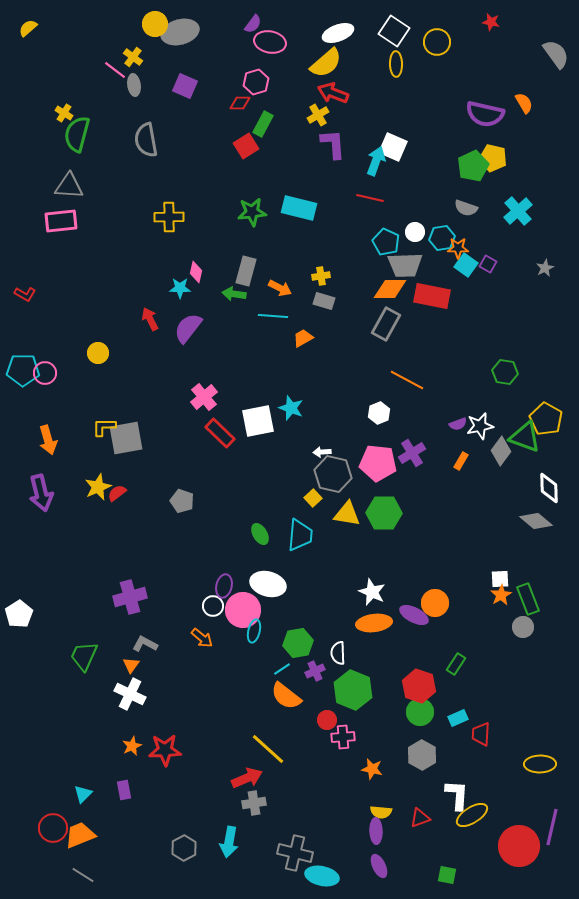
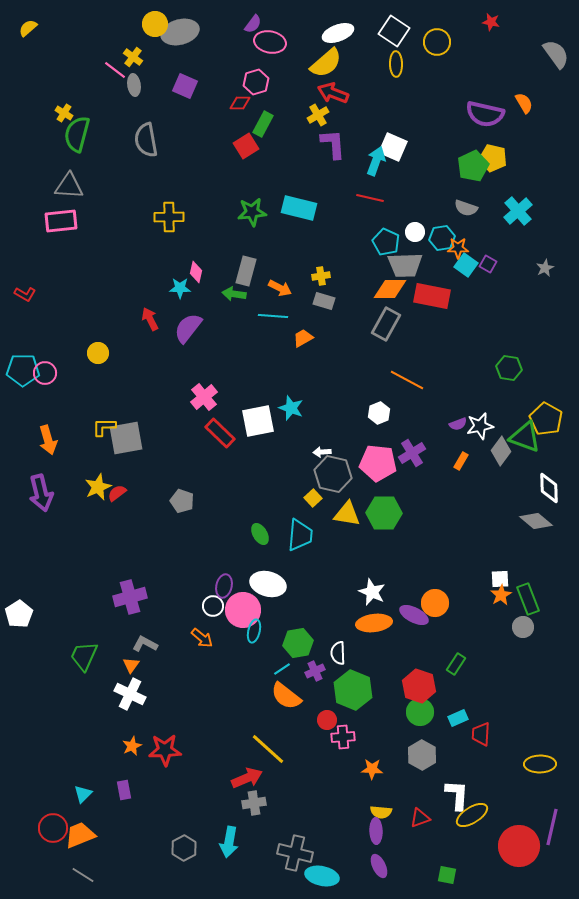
green hexagon at (505, 372): moved 4 px right, 4 px up
orange star at (372, 769): rotated 10 degrees counterclockwise
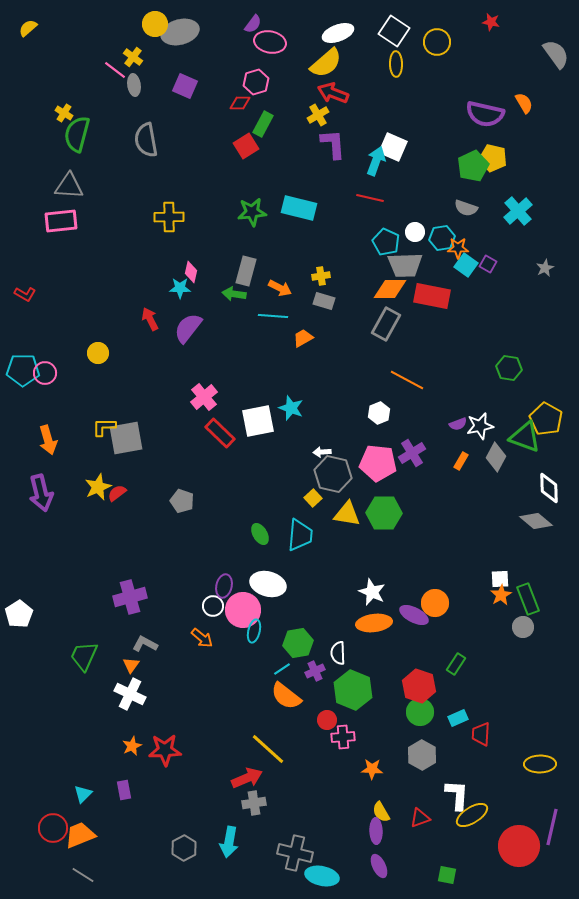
pink diamond at (196, 272): moved 5 px left
gray diamond at (501, 451): moved 5 px left, 6 px down; rotated 8 degrees counterclockwise
yellow semicircle at (381, 812): rotated 55 degrees clockwise
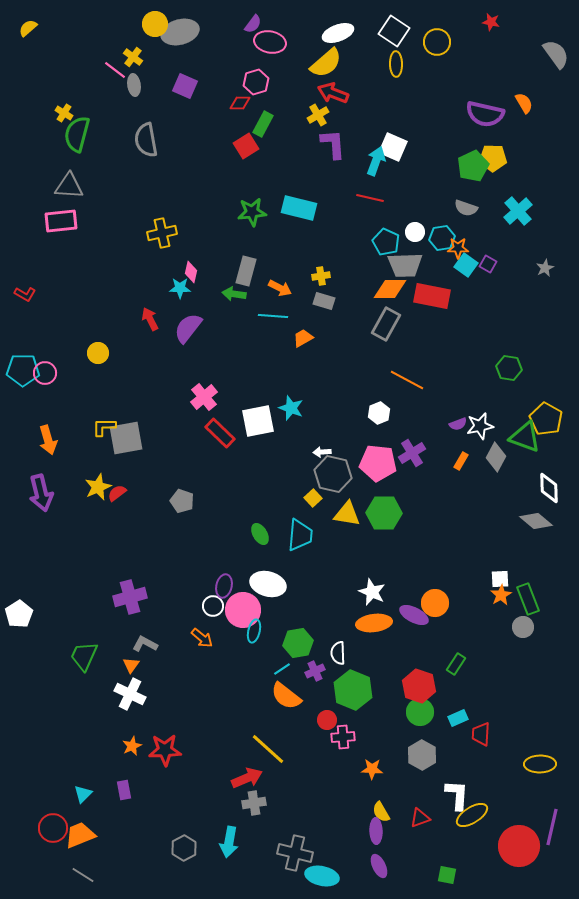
yellow pentagon at (493, 158): rotated 12 degrees counterclockwise
yellow cross at (169, 217): moved 7 px left, 16 px down; rotated 12 degrees counterclockwise
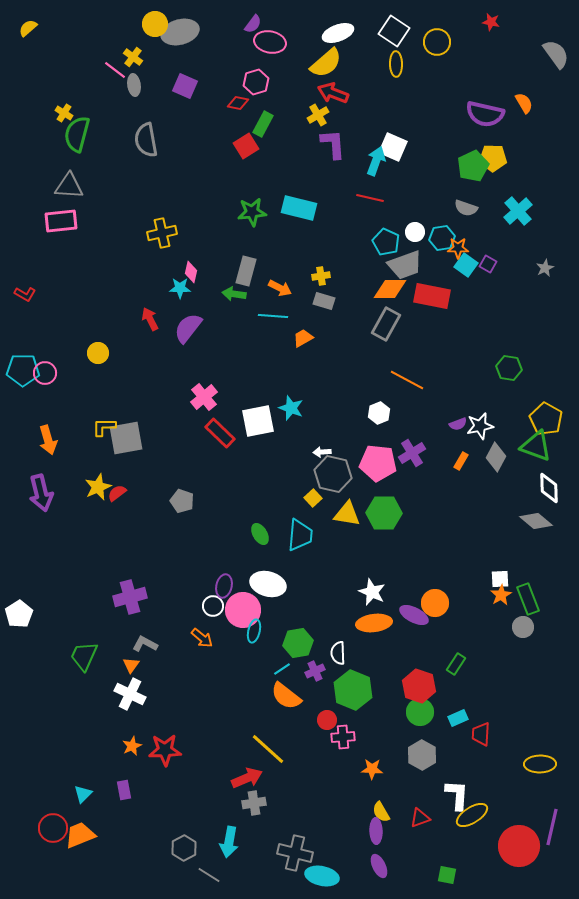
red diamond at (240, 103): moved 2 px left; rotated 10 degrees clockwise
gray trapezoid at (405, 265): rotated 18 degrees counterclockwise
green triangle at (525, 437): moved 11 px right, 9 px down
gray line at (83, 875): moved 126 px right
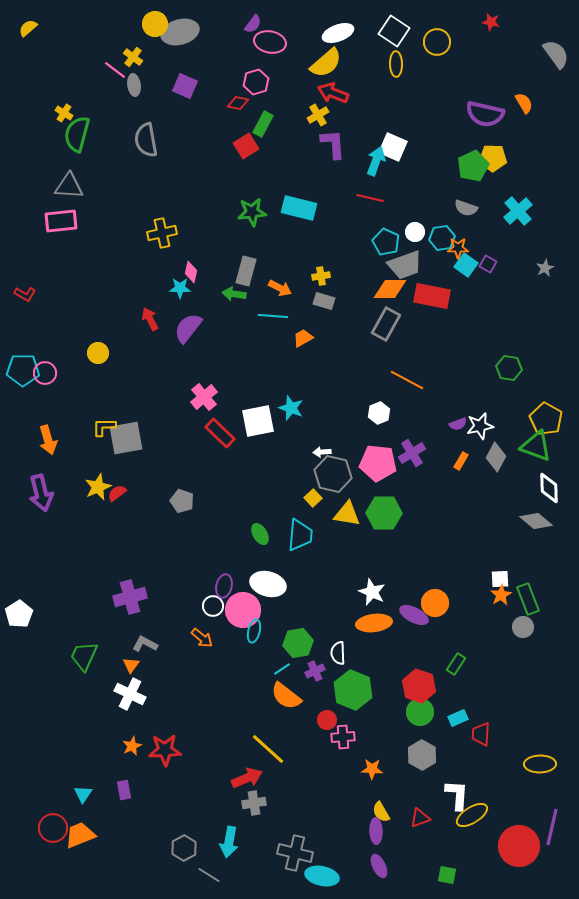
cyan triangle at (83, 794): rotated 12 degrees counterclockwise
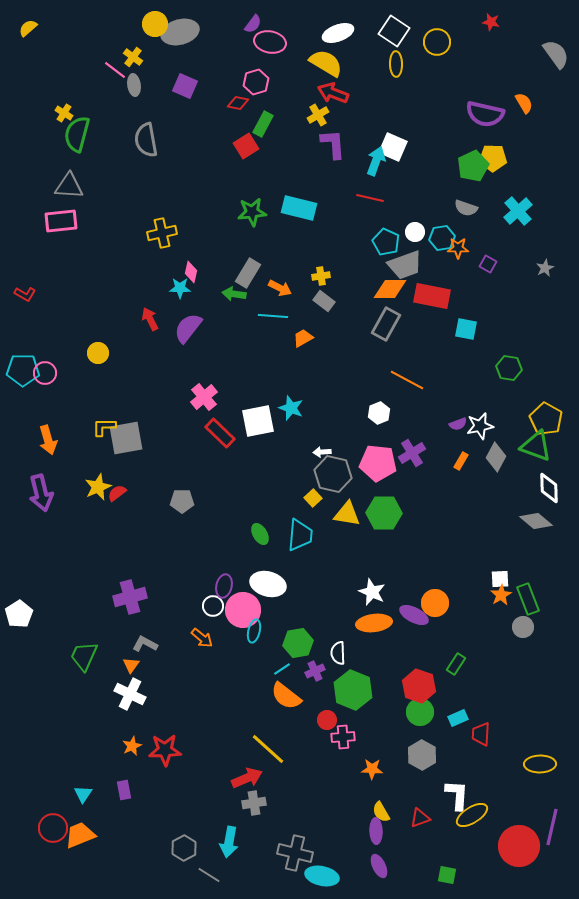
yellow semicircle at (326, 63): rotated 108 degrees counterclockwise
cyan square at (466, 265): moved 64 px down; rotated 25 degrees counterclockwise
gray rectangle at (246, 271): moved 2 px right, 2 px down; rotated 16 degrees clockwise
gray rectangle at (324, 301): rotated 20 degrees clockwise
gray pentagon at (182, 501): rotated 20 degrees counterclockwise
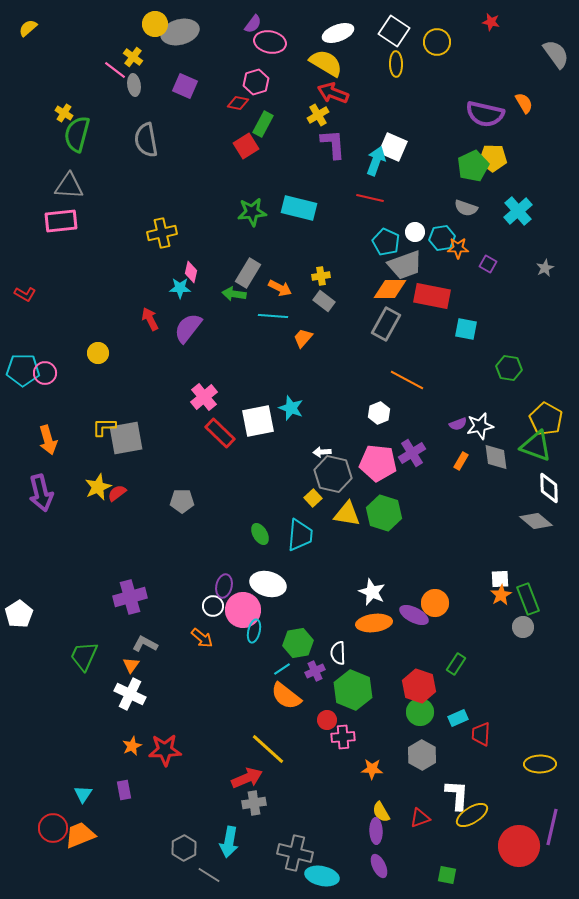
orange trapezoid at (303, 338): rotated 20 degrees counterclockwise
gray diamond at (496, 457): rotated 36 degrees counterclockwise
green hexagon at (384, 513): rotated 16 degrees clockwise
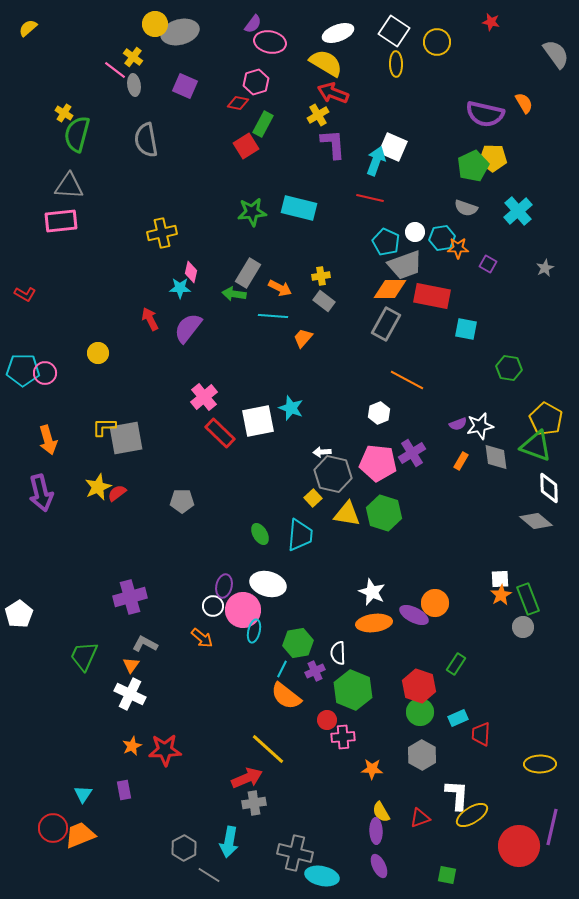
cyan line at (282, 669): rotated 30 degrees counterclockwise
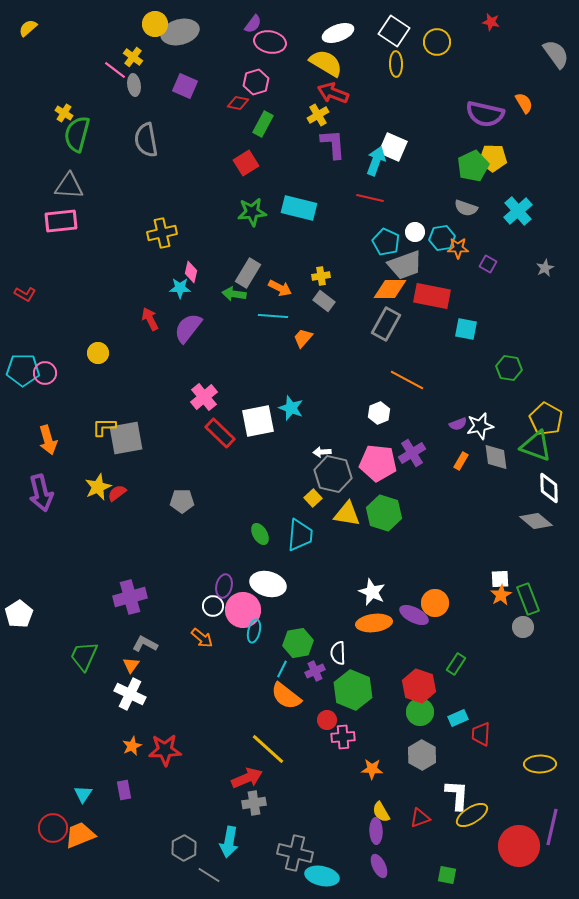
red square at (246, 146): moved 17 px down
